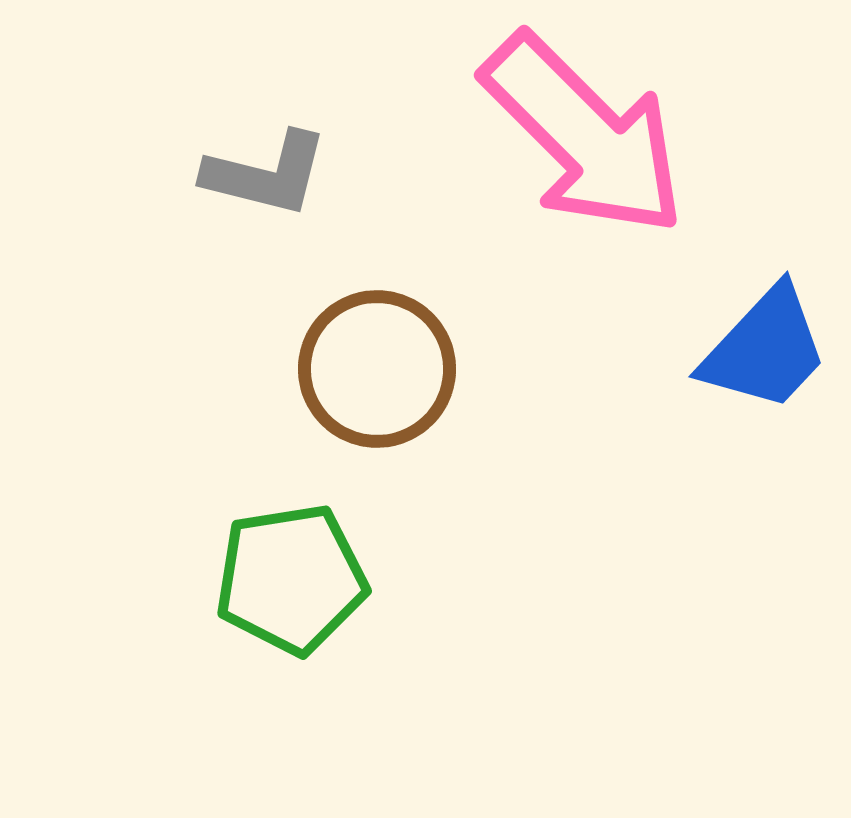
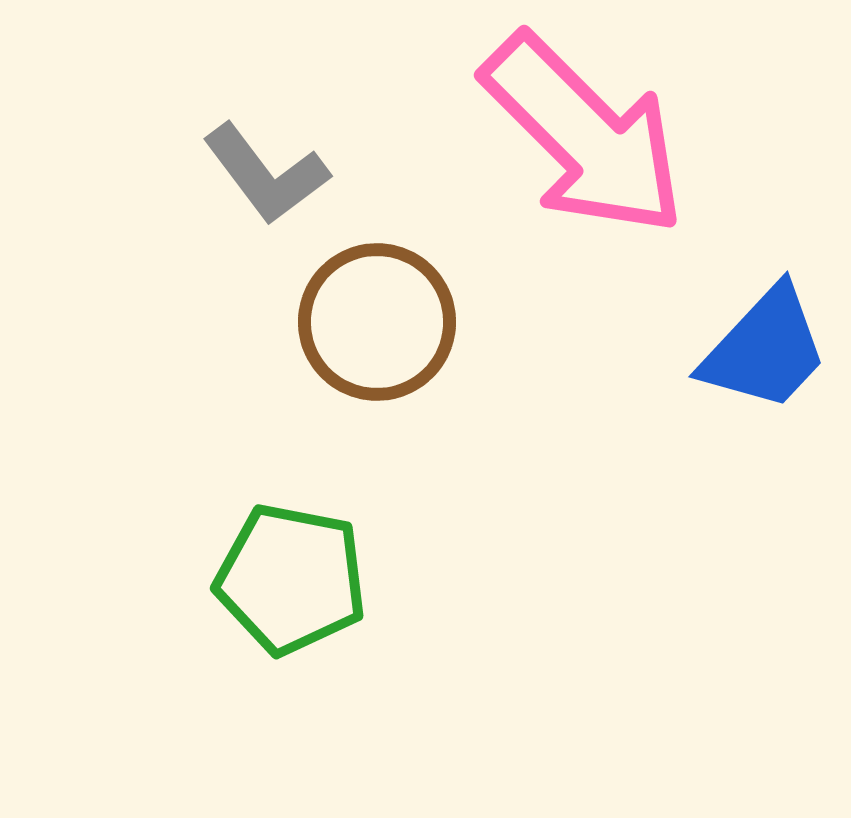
gray L-shape: rotated 39 degrees clockwise
brown circle: moved 47 px up
green pentagon: rotated 20 degrees clockwise
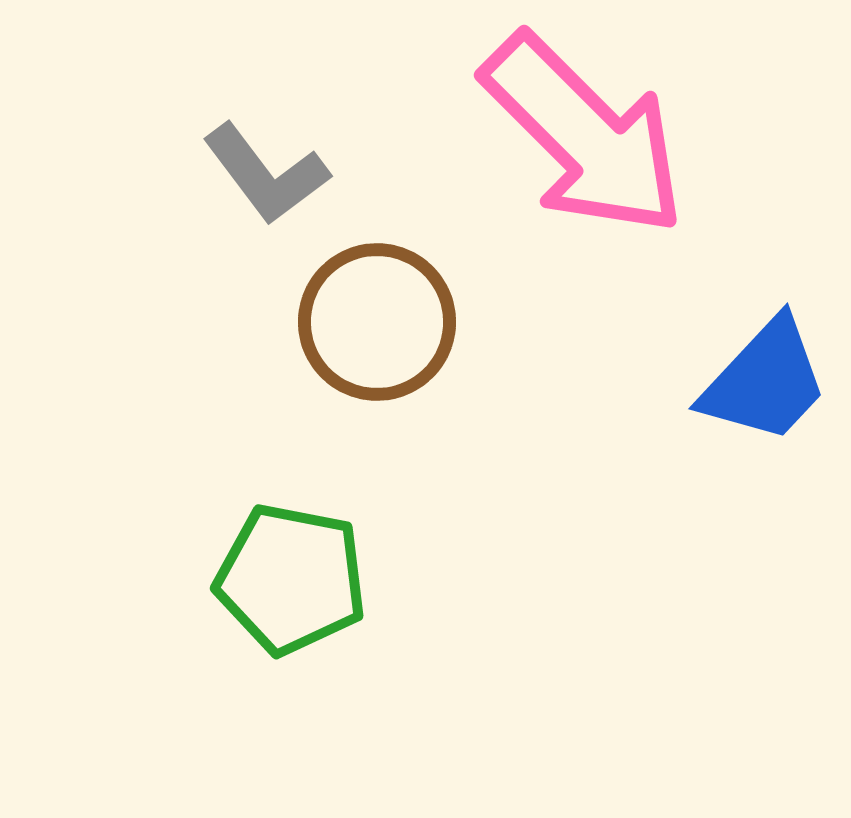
blue trapezoid: moved 32 px down
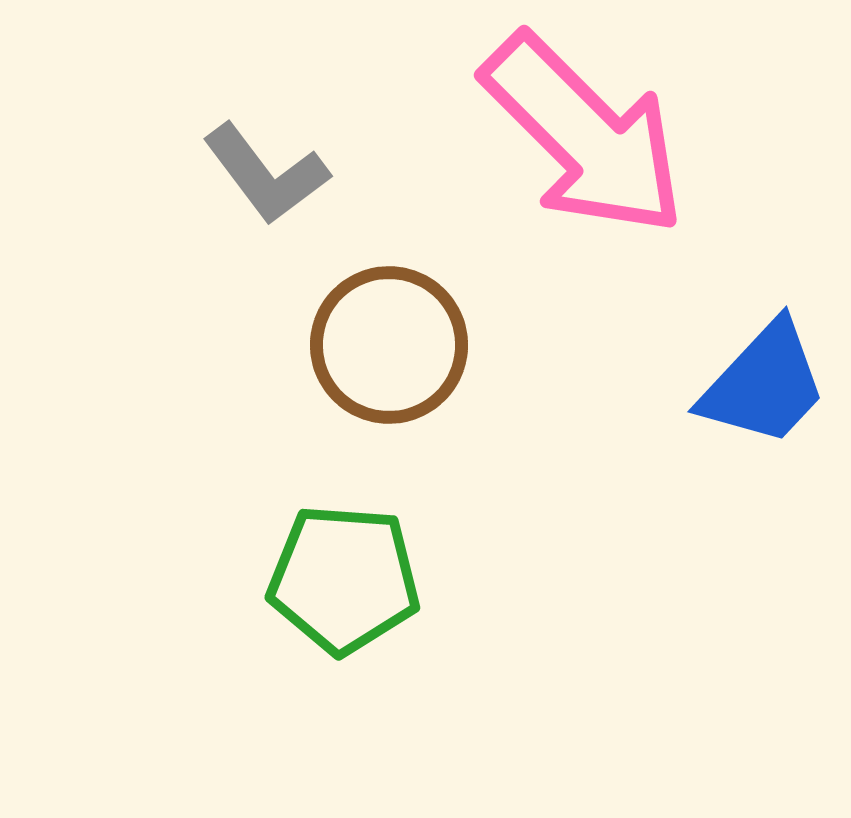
brown circle: moved 12 px right, 23 px down
blue trapezoid: moved 1 px left, 3 px down
green pentagon: moved 53 px right; rotated 7 degrees counterclockwise
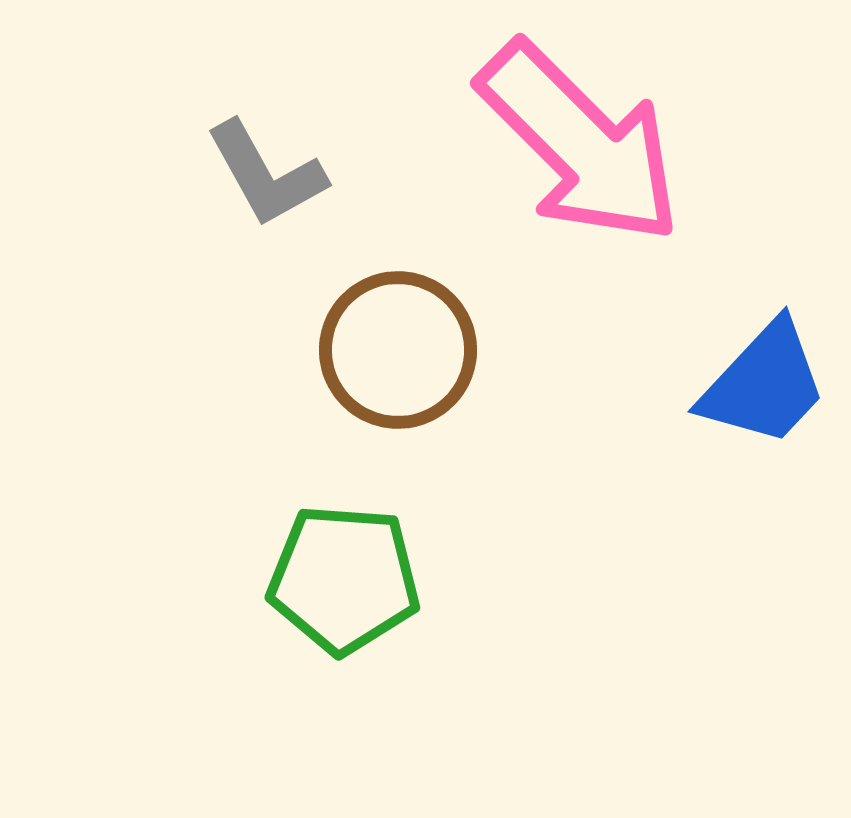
pink arrow: moved 4 px left, 8 px down
gray L-shape: rotated 8 degrees clockwise
brown circle: moved 9 px right, 5 px down
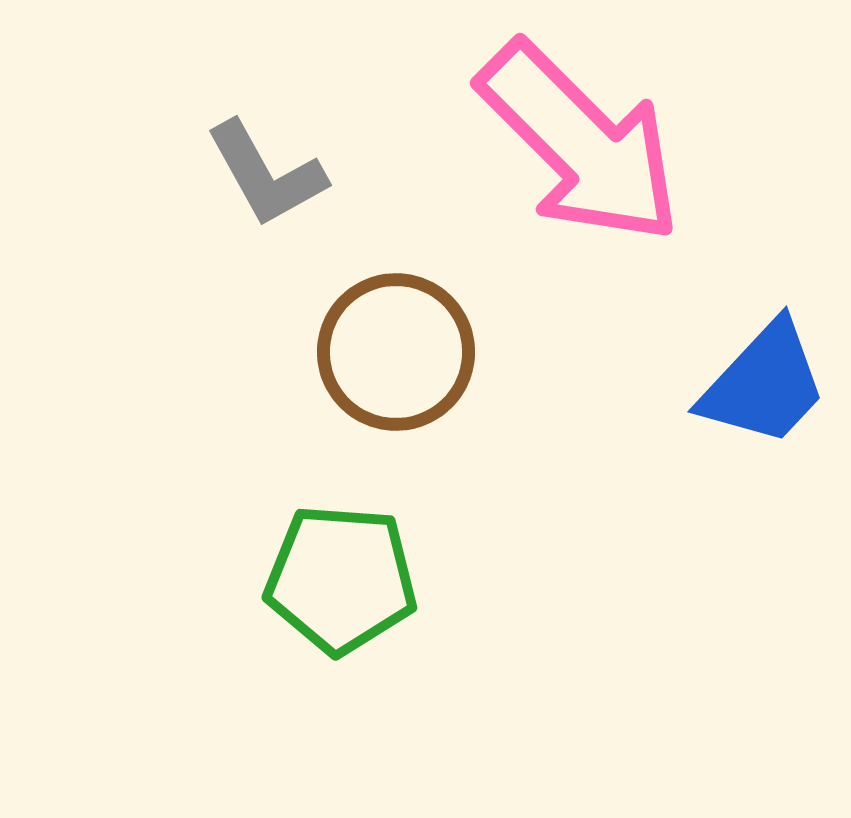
brown circle: moved 2 px left, 2 px down
green pentagon: moved 3 px left
